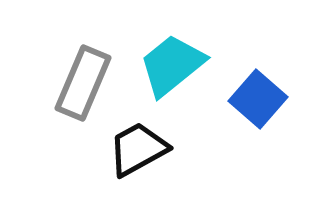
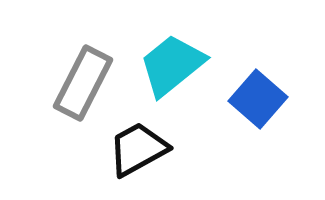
gray rectangle: rotated 4 degrees clockwise
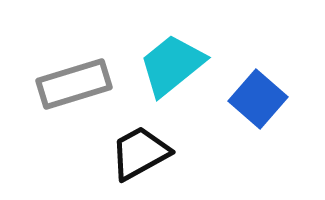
gray rectangle: moved 9 px left, 1 px down; rotated 46 degrees clockwise
black trapezoid: moved 2 px right, 4 px down
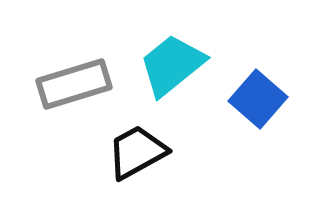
black trapezoid: moved 3 px left, 1 px up
